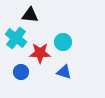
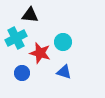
cyan cross: rotated 25 degrees clockwise
red star: rotated 15 degrees clockwise
blue circle: moved 1 px right, 1 px down
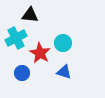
cyan circle: moved 1 px down
red star: rotated 15 degrees clockwise
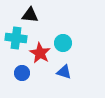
cyan cross: rotated 35 degrees clockwise
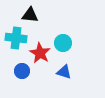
blue circle: moved 2 px up
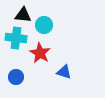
black triangle: moved 7 px left
cyan circle: moved 19 px left, 18 px up
blue circle: moved 6 px left, 6 px down
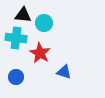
cyan circle: moved 2 px up
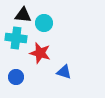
red star: rotated 15 degrees counterclockwise
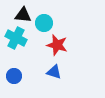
cyan cross: rotated 20 degrees clockwise
red star: moved 17 px right, 8 px up
blue triangle: moved 10 px left
blue circle: moved 2 px left, 1 px up
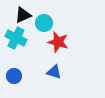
black triangle: rotated 30 degrees counterclockwise
red star: moved 1 px right, 3 px up
